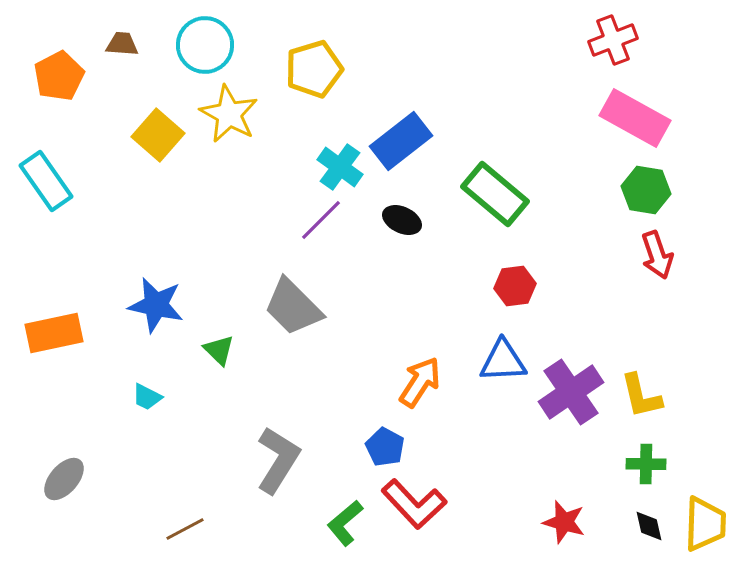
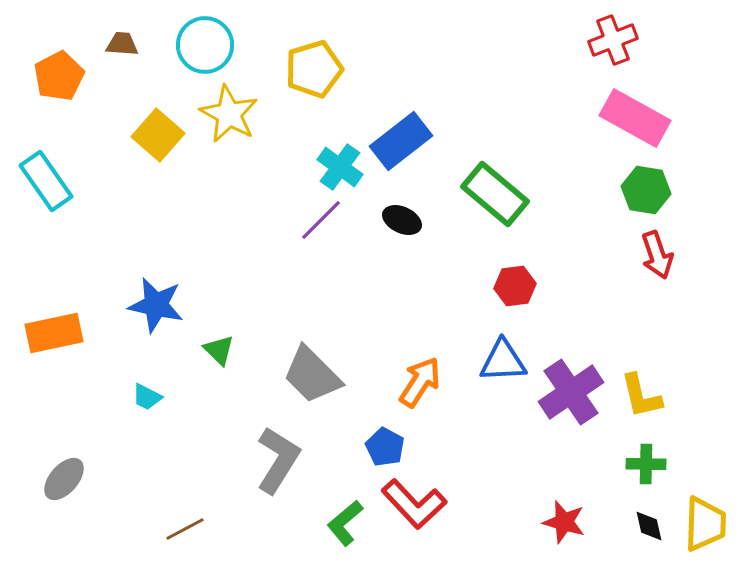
gray trapezoid: moved 19 px right, 68 px down
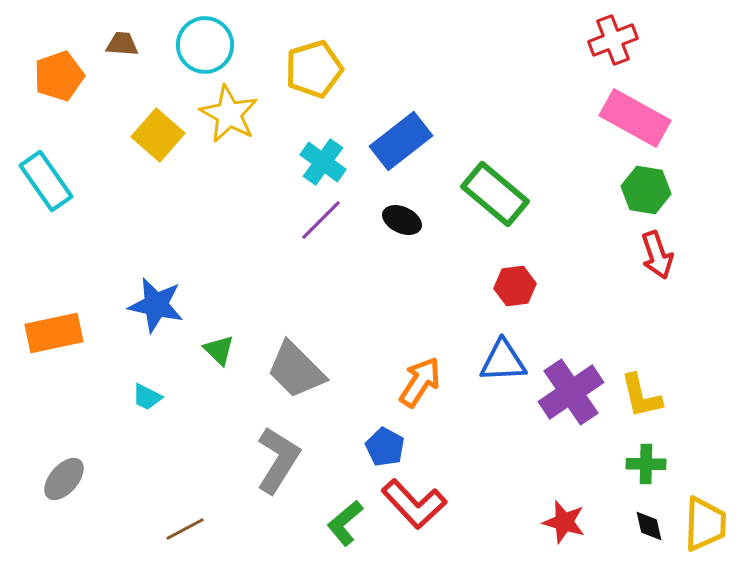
orange pentagon: rotated 9 degrees clockwise
cyan cross: moved 17 px left, 5 px up
gray trapezoid: moved 16 px left, 5 px up
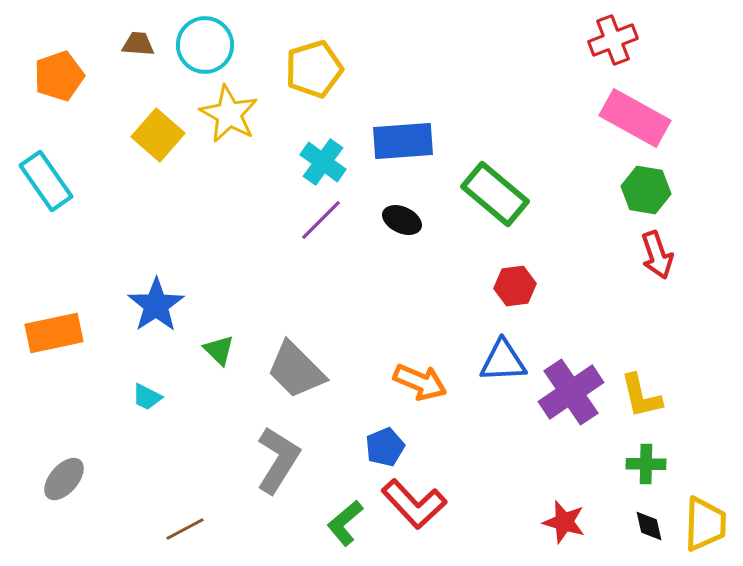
brown trapezoid: moved 16 px right
blue rectangle: moved 2 px right; rotated 34 degrees clockwise
blue star: rotated 26 degrees clockwise
orange arrow: rotated 80 degrees clockwise
blue pentagon: rotated 21 degrees clockwise
